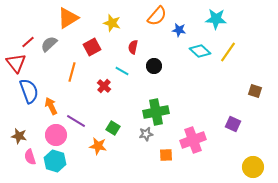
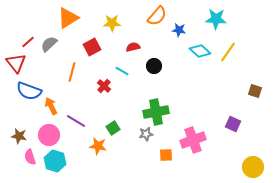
yellow star: rotated 18 degrees counterclockwise
red semicircle: rotated 64 degrees clockwise
blue semicircle: rotated 130 degrees clockwise
green square: rotated 24 degrees clockwise
pink circle: moved 7 px left
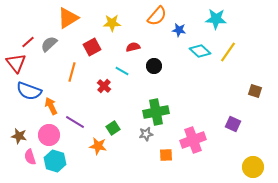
purple line: moved 1 px left, 1 px down
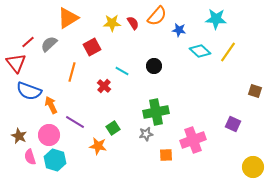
red semicircle: moved 24 px up; rotated 72 degrees clockwise
orange arrow: moved 1 px up
brown star: rotated 14 degrees clockwise
cyan hexagon: moved 1 px up
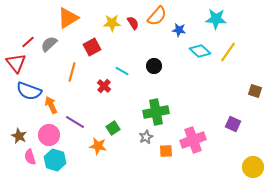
gray star: moved 3 px down; rotated 16 degrees counterclockwise
orange square: moved 4 px up
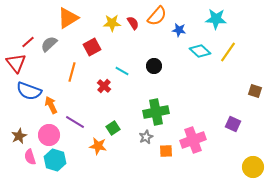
brown star: rotated 21 degrees clockwise
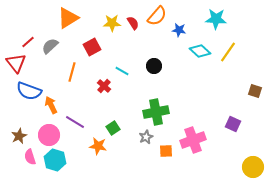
gray semicircle: moved 1 px right, 2 px down
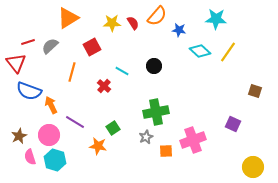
red line: rotated 24 degrees clockwise
